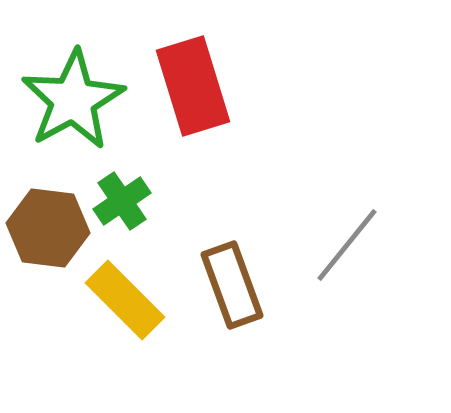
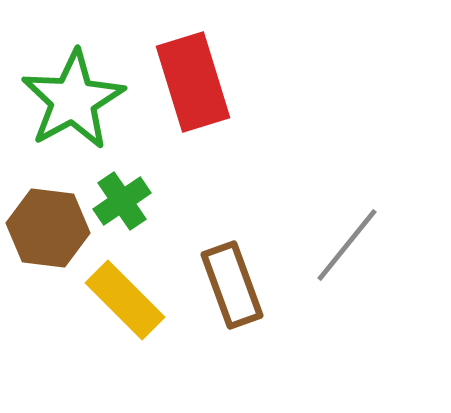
red rectangle: moved 4 px up
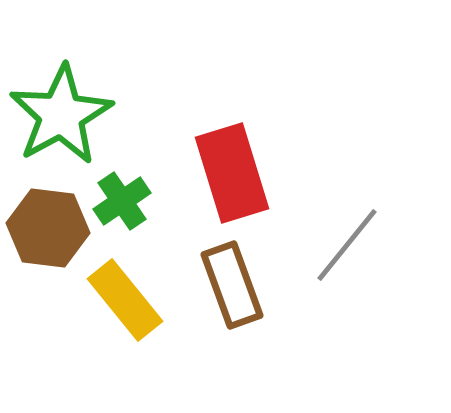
red rectangle: moved 39 px right, 91 px down
green star: moved 12 px left, 15 px down
yellow rectangle: rotated 6 degrees clockwise
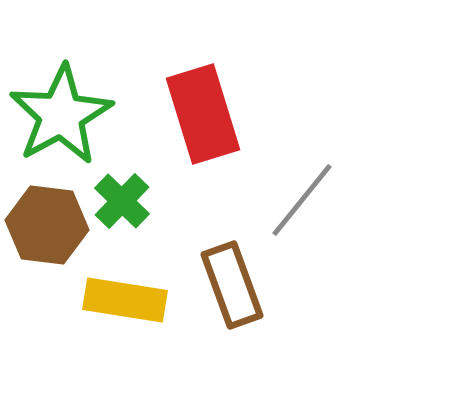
red rectangle: moved 29 px left, 59 px up
green cross: rotated 12 degrees counterclockwise
brown hexagon: moved 1 px left, 3 px up
gray line: moved 45 px left, 45 px up
yellow rectangle: rotated 42 degrees counterclockwise
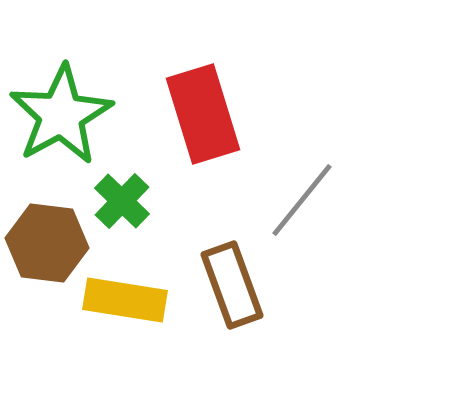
brown hexagon: moved 18 px down
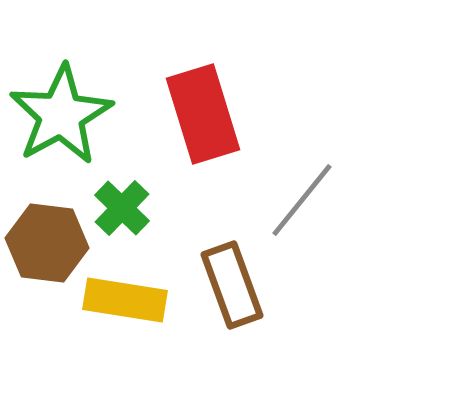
green cross: moved 7 px down
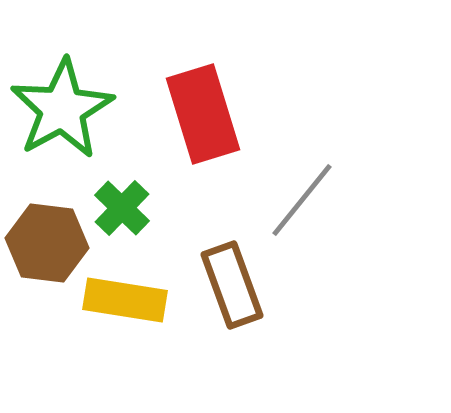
green star: moved 1 px right, 6 px up
